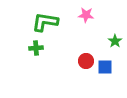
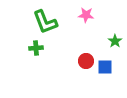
green L-shape: rotated 120 degrees counterclockwise
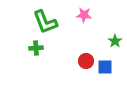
pink star: moved 2 px left
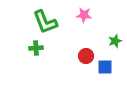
green star: rotated 16 degrees clockwise
red circle: moved 5 px up
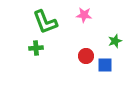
blue square: moved 2 px up
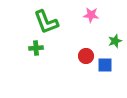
pink star: moved 7 px right
green L-shape: moved 1 px right
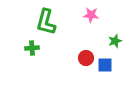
green L-shape: rotated 36 degrees clockwise
green cross: moved 4 px left
red circle: moved 2 px down
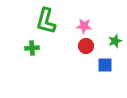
pink star: moved 7 px left, 11 px down
green L-shape: moved 1 px up
red circle: moved 12 px up
